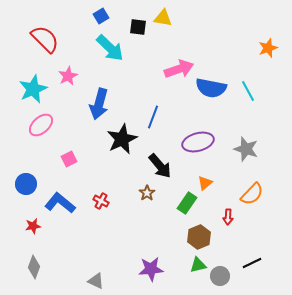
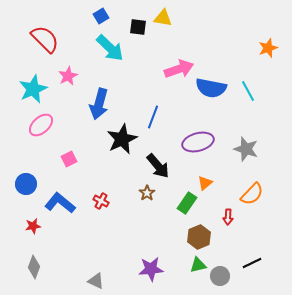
black arrow: moved 2 px left
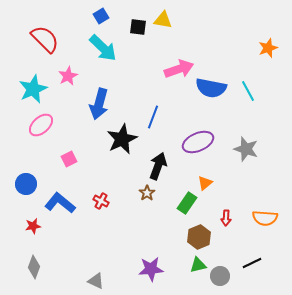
yellow triangle: moved 2 px down
cyan arrow: moved 7 px left
purple ellipse: rotated 8 degrees counterclockwise
black arrow: rotated 120 degrees counterclockwise
orange semicircle: moved 13 px right, 24 px down; rotated 50 degrees clockwise
red arrow: moved 2 px left, 1 px down
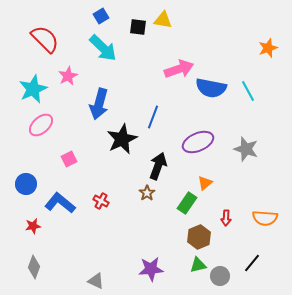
black line: rotated 24 degrees counterclockwise
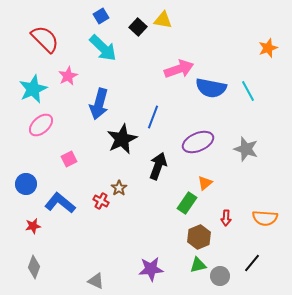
black square: rotated 36 degrees clockwise
brown star: moved 28 px left, 5 px up
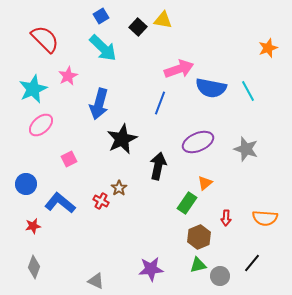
blue line: moved 7 px right, 14 px up
black arrow: rotated 8 degrees counterclockwise
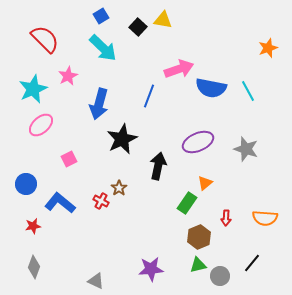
blue line: moved 11 px left, 7 px up
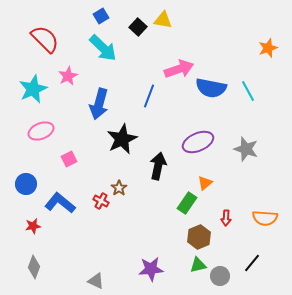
pink ellipse: moved 6 px down; rotated 20 degrees clockwise
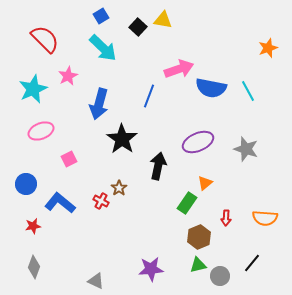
black star: rotated 12 degrees counterclockwise
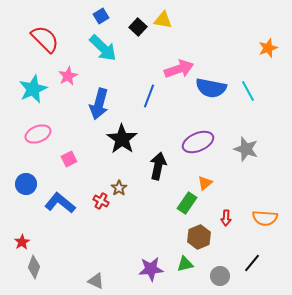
pink ellipse: moved 3 px left, 3 px down
red star: moved 11 px left, 16 px down; rotated 21 degrees counterclockwise
green triangle: moved 13 px left, 1 px up
